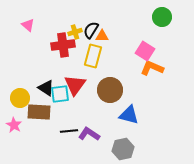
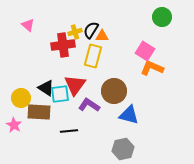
brown circle: moved 4 px right, 1 px down
yellow circle: moved 1 px right
purple L-shape: moved 29 px up
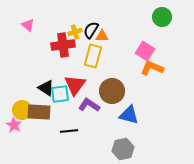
brown circle: moved 2 px left
yellow circle: moved 1 px right, 12 px down
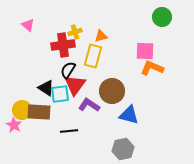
black semicircle: moved 23 px left, 40 px down
orange triangle: moved 1 px left; rotated 16 degrees counterclockwise
pink square: rotated 30 degrees counterclockwise
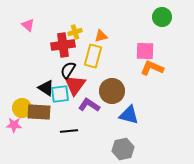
yellow circle: moved 2 px up
pink star: rotated 28 degrees counterclockwise
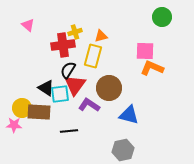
brown circle: moved 3 px left, 3 px up
gray hexagon: moved 1 px down
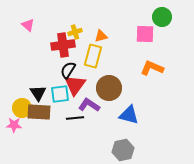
pink square: moved 17 px up
black triangle: moved 8 px left, 5 px down; rotated 24 degrees clockwise
black line: moved 6 px right, 13 px up
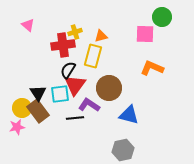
brown rectangle: moved 1 px left, 1 px up; rotated 50 degrees clockwise
pink star: moved 3 px right, 2 px down; rotated 14 degrees counterclockwise
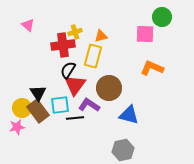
cyan square: moved 11 px down
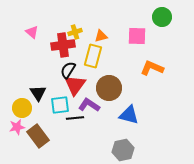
pink triangle: moved 4 px right, 7 px down
pink square: moved 8 px left, 2 px down
brown rectangle: moved 25 px down
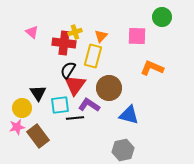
orange triangle: rotated 32 degrees counterclockwise
red cross: moved 1 px right, 2 px up; rotated 15 degrees clockwise
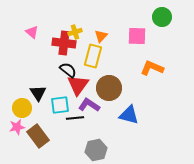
black semicircle: rotated 96 degrees clockwise
red triangle: moved 3 px right
gray hexagon: moved 27 px left
